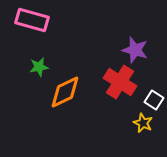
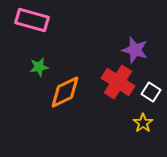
red cross: moved 2 px left
white square: moved 3 px left, 8 px up
yellow star: rotated 12 degrees clockwise
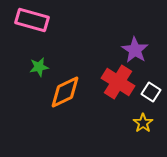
purple star: rotated 16 degrees clockwise
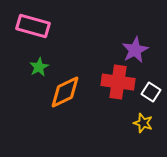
pink rectangle: moved 1 px right, 6 px down
purple star: rotated 12 degrees clockwise
green star: rotated 18 degrees counterclockwise
red cross: rotated 24 degrees counterclockwise
yellow star: rotated 18 degrees counterclockwise
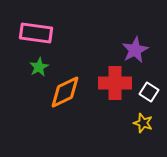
pink rectangle: moved 3 px right, 7 px down; rotated 8 degrees counterclockwise
red cross: moved 3 px left, 1 px down; rotated 8 degrees counterclockwise
white square: moved 2 px left
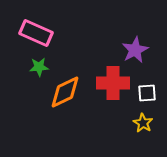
pink rectangle: rotated 16 degrees clockwise
green star: rotated 24 degrees clockwise
red cross: moved 2 px left
white square: moved 2 px left, 1 px down; rotated 36 degrees counterclockwise
yellow star: rotated 12 degrees clockwise
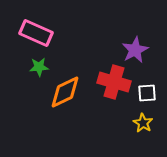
red cross: moved 1 px right, 1 px up; rotated 16 degrees clockwise
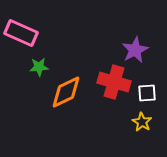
pink rectangle: moved 15 px left
orange diamond: moved 1 px right
yellow star: moved 1 px left, 1 px up
